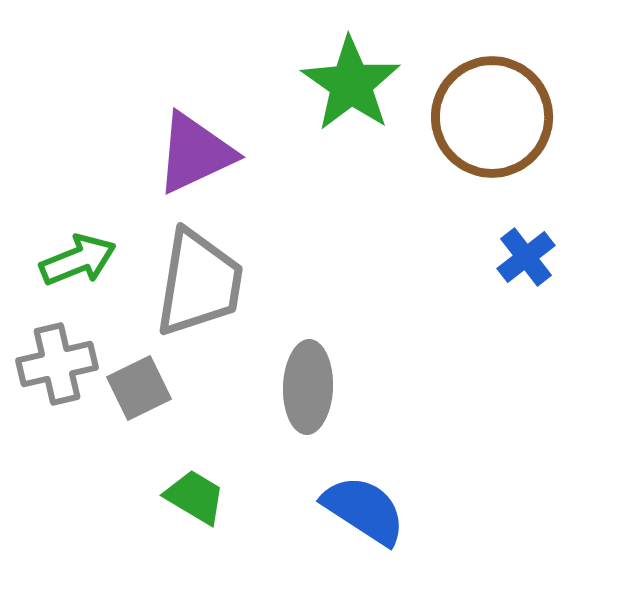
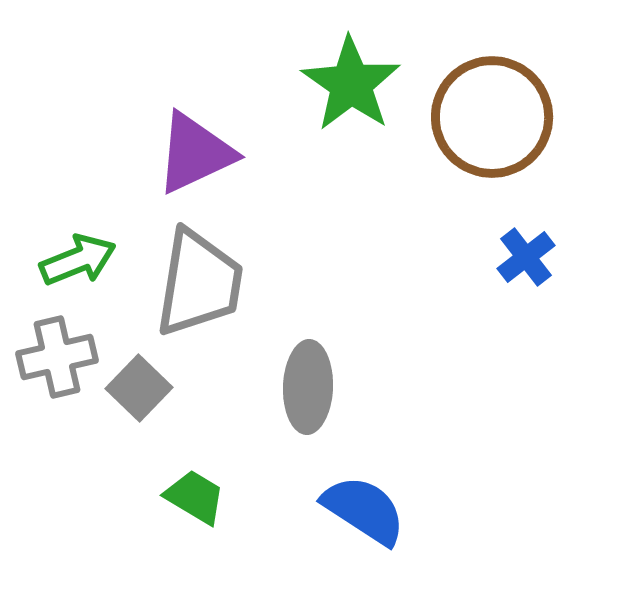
gray cross: moved 7 px up
gray square: rotated 20 degrees counterclockwise
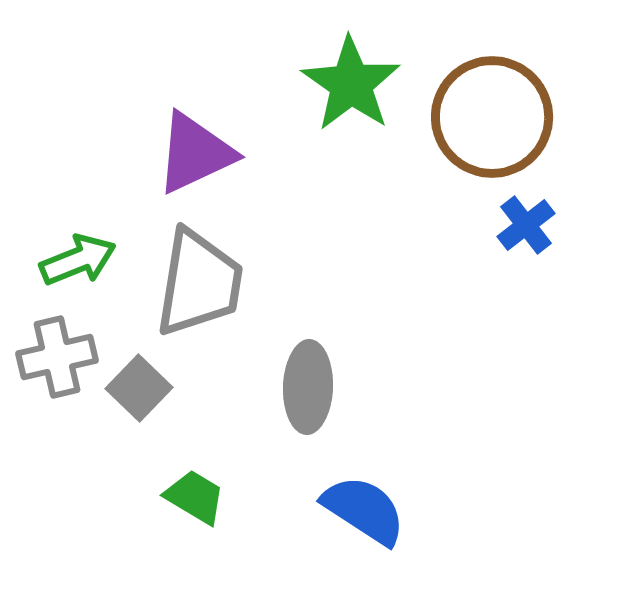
blue cross: moved 32 px up
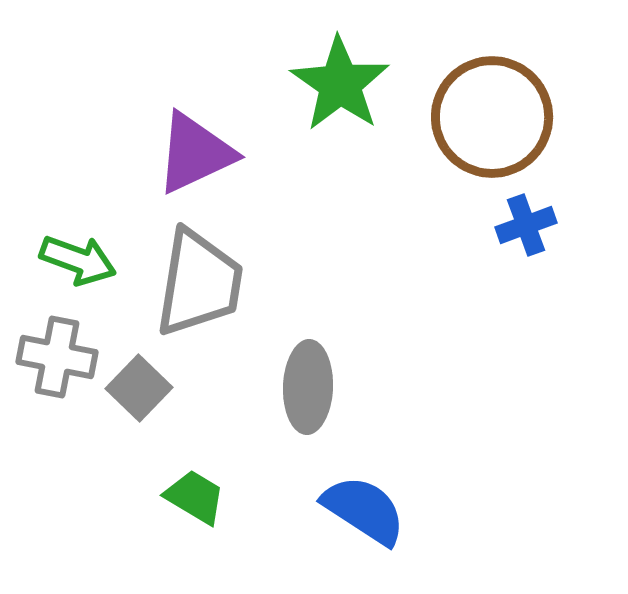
green star: moved 11 px left
blue cross: rotated 18 degrees clockwise
green arrow: rotated 42 degrees clockwise
gray cross: rotated 24 degrees clockwise
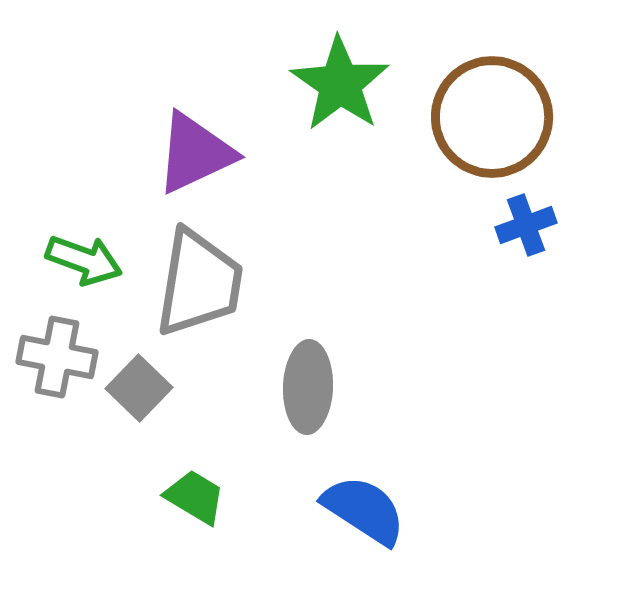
green arrow: moved 6 px right
